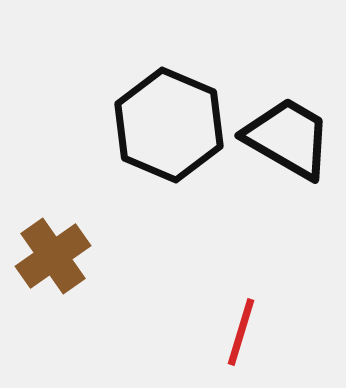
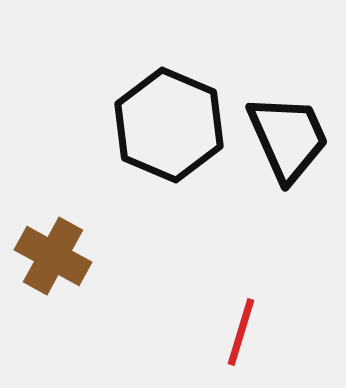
black trapezoid: rotated 36 degrees clockwise
brown cross: rotated 26 degrees counterclockwise
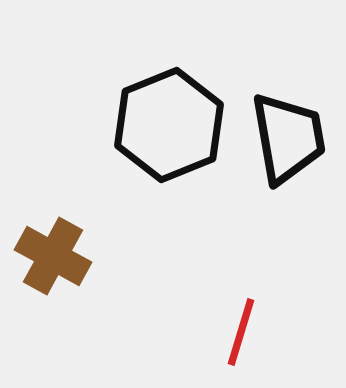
black hexagon: rotated 15 degrees clockwise
black trapezoid: rotated 14 degrees clockwise
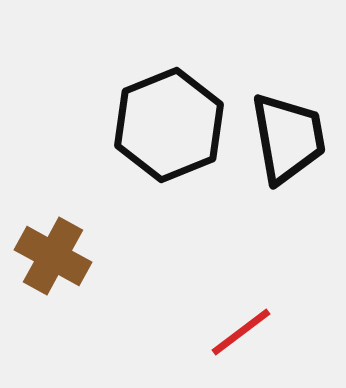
red line: rotated 36 degrees clockwise
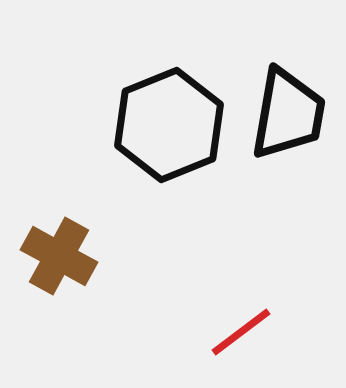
black trapezoid: moved 24 px up; rotated 20 degrees clockwise
brown cross: moved 6 px right
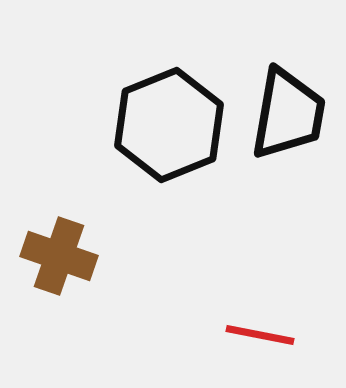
brown cross: rotated 10 degrees counterclockwise
red line: moved 19 px right, 3 px down; rotated 48 degrees clockwise
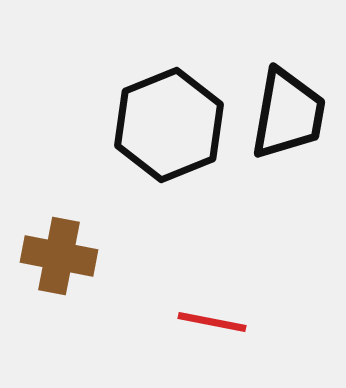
brown cross: rotated 8 degrees counterclockwise
red line: moved 48 px left, 13 px up
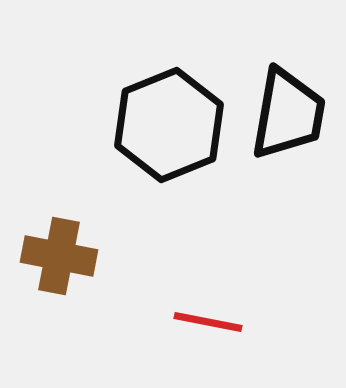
red line: moved 4 px left
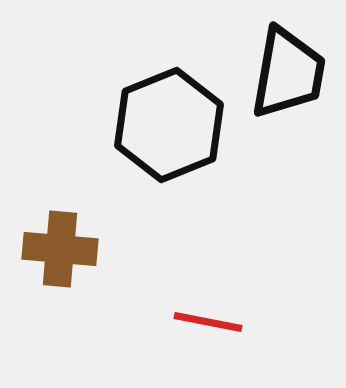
black trapezoid: moved 41 px up
brown cross: moved 1 px right, 7 px up; rotated 6 degrees counterclockwise
